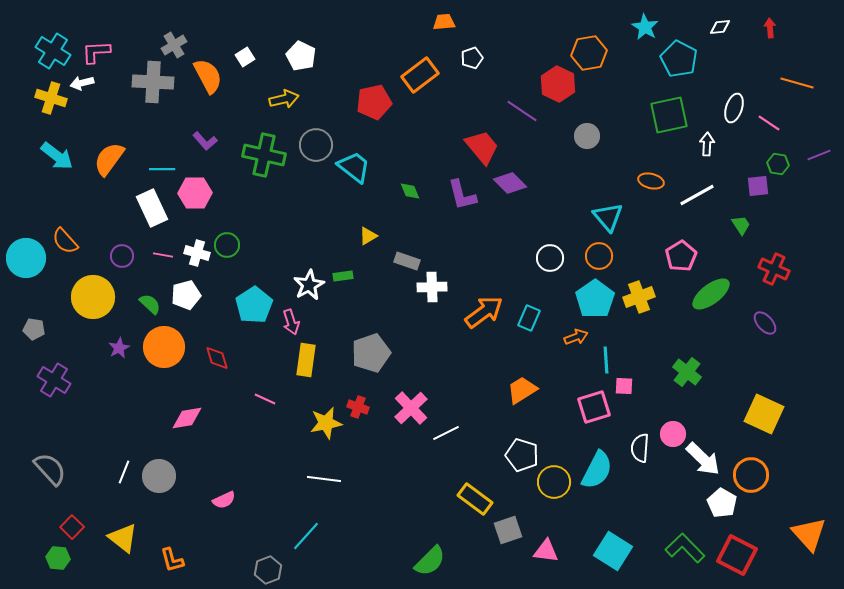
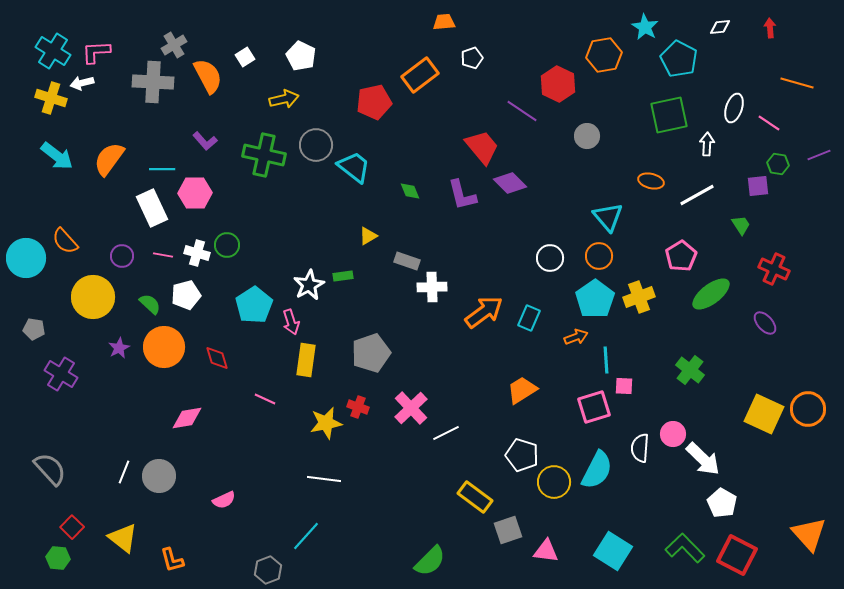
orange hexagon at (589, 53): moved 15 px right, 2 px down
green cross at (687, 372): moved 3 px right, 2 px up
purple cross at (54, 380): moved 7 px right, 6 px up
orange circle at (751, 475): moved 57 px right, 66 px up
yellow rectangle at (475, 499): moved 2 px up
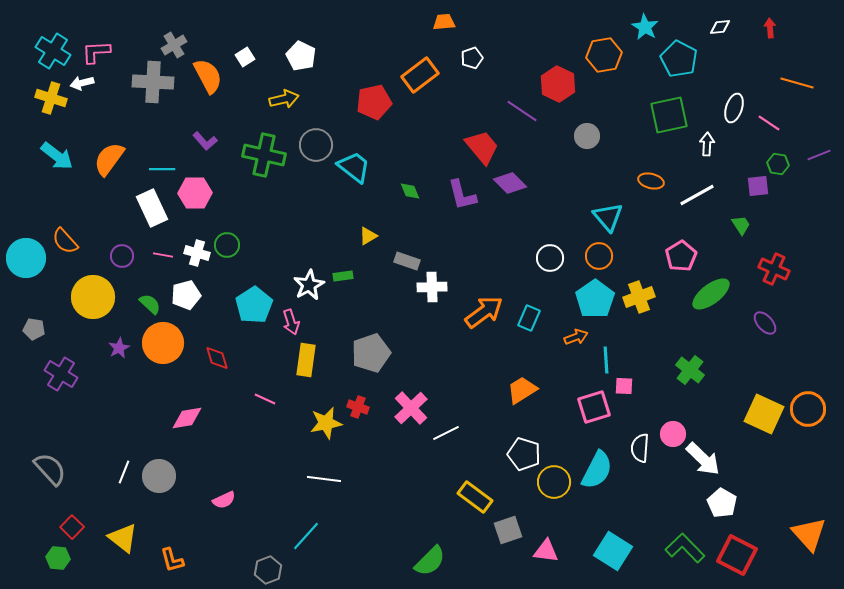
orange circle at (164, 347): moved 1 px left, 4 px up
white pentagon at (522, 455): moved 2 px right, 1 px up
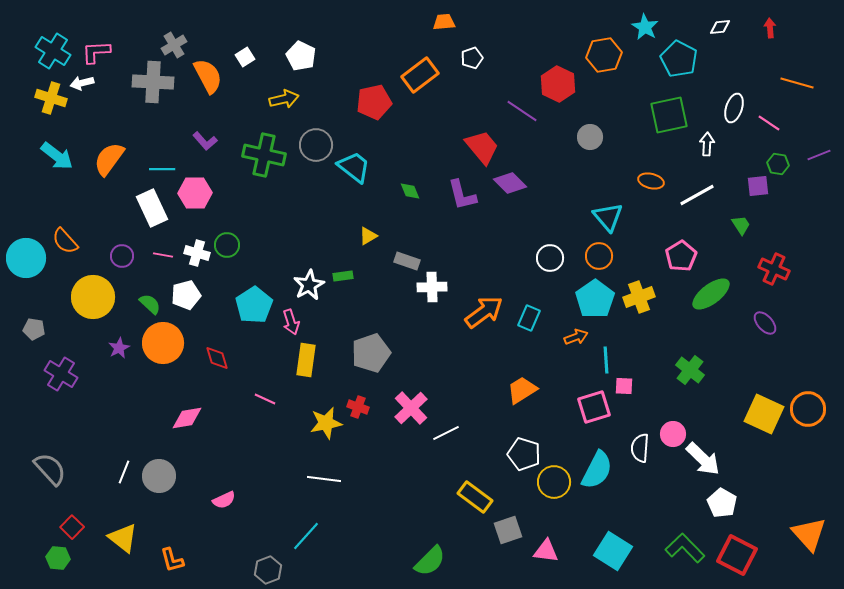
gray circle at (587, 136): moved 3 px right, 1 px down
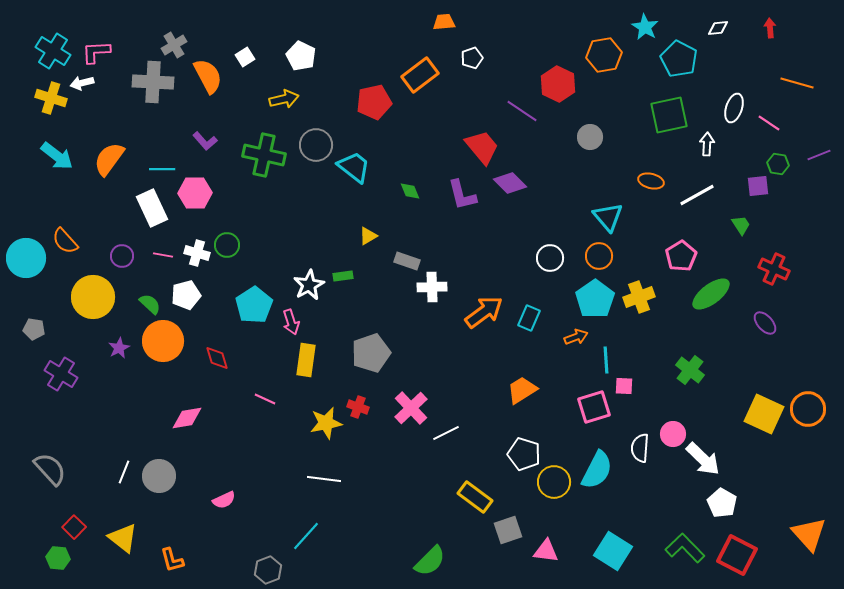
white diamond at (720, 27): moved 2 px left, 1 px down
orange circle at (163, 343): moved 2 px up
red square at (72, 527): moved 2 px right
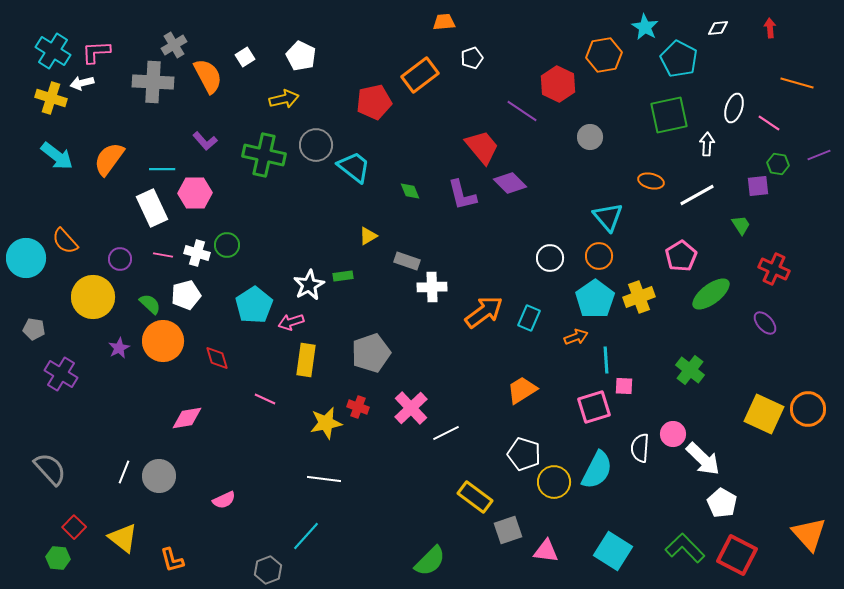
purple circle at (122, 256): moved 2 px left, 3 px down
pink arrow at (291, 322): rotated 90 degrees clockwise
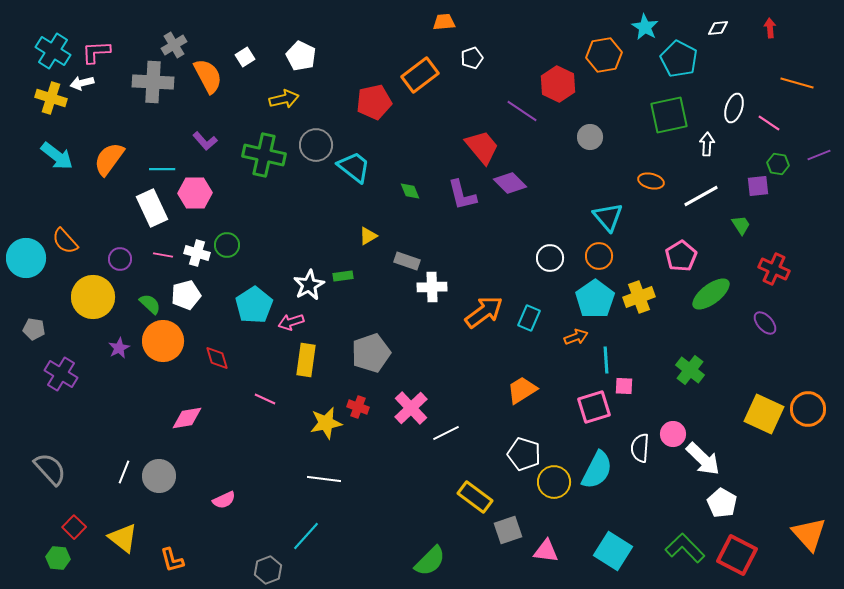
white line at (697, 195): moved 4 px right, 1 px down
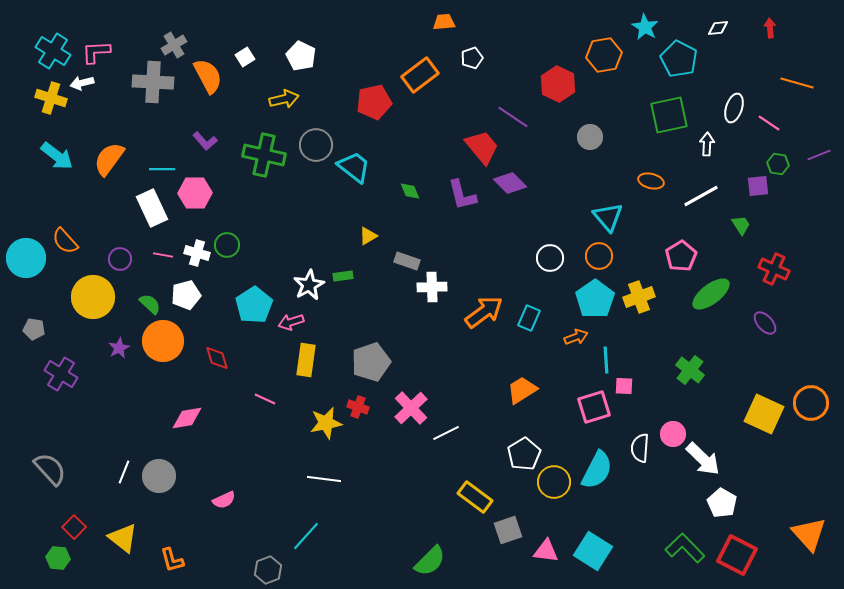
purple line at (522, 111): moved 9 px left, 6 px down
gray pentagon at (371, 353): moved 9 px down
orange circle at (808, 409): moved 3 px right, 6 px up
white pentagon at (524, 454): rotated 24 degrees clockwise
cyan square at (613, 551): moved 20 px left
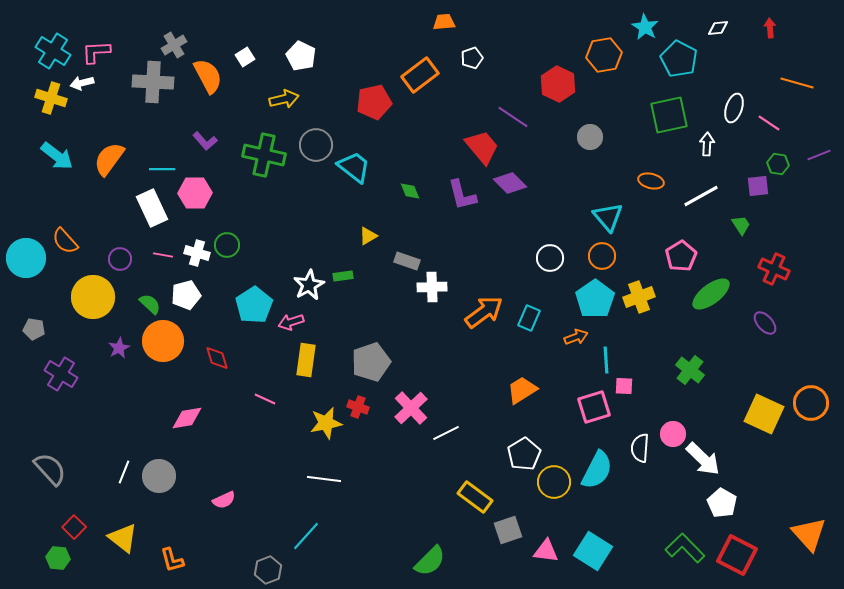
orange circle at (599, 256): moved 3 px right
